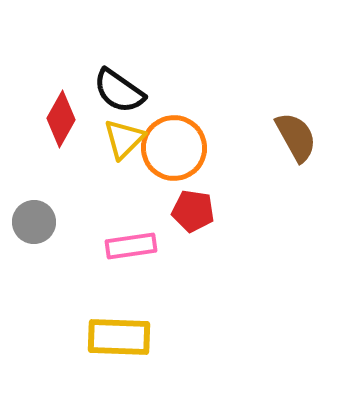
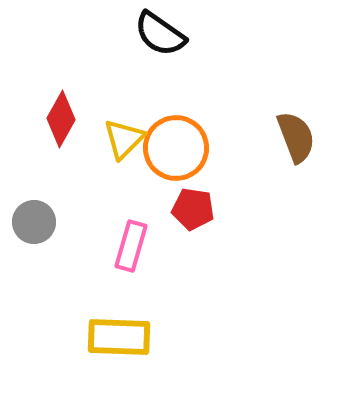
black semicircle: moved 41 px right, 57 px up
brown semicircle: rotated 8 degrees clockwise
orange circle: moved 2 px right
red pentagon: moved 2 px up
pink rectangle: rotated 66 degrees counterclockwise
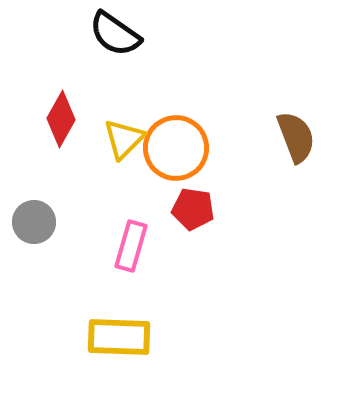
black semicircle: moved 45 px left
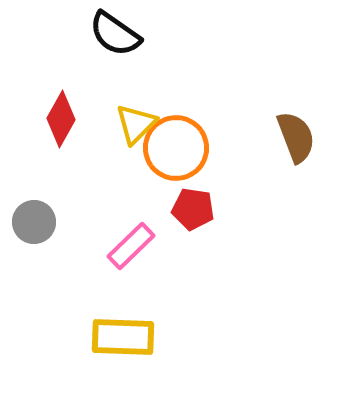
yellow triangle: moved 12 px right, 15 px up
pink rectangle: rotated 30 degrees clockwise
yellow rectangle: moved 4 px right
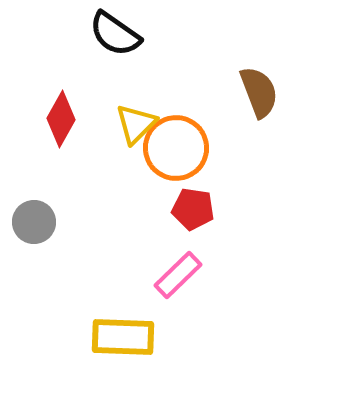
brown semicircle: moved 37 px left, 45 px up
pink rectangle: moved 47 px right, 29 px down
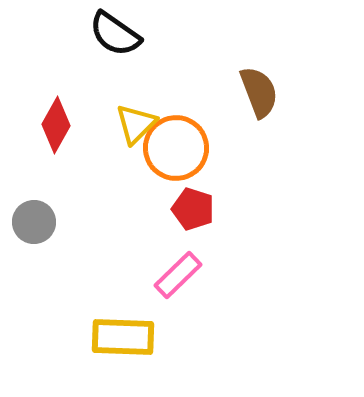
red diamond: moved 5 px left, 6 px down
red pentagon: rotated 9 degrees clockwise
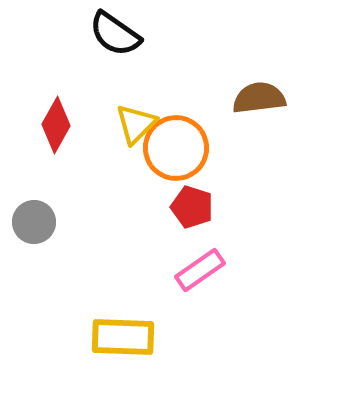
brown semicircle: moved 6 px down; rotated 76 degrees counterclockwise
red pentagon: moved 1 px left, 2 px up
pink rectangle: moved 22 px right, 5 px up; rotated 9 degrees clockwise
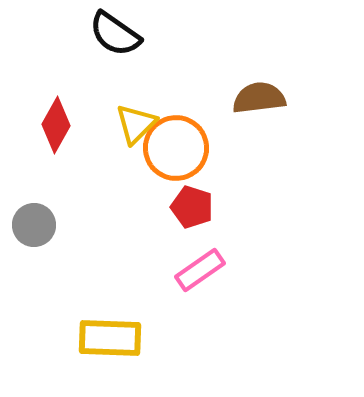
gray circle: moved 3 px down
yellow rectangle: moved 13 px left, 1 px down
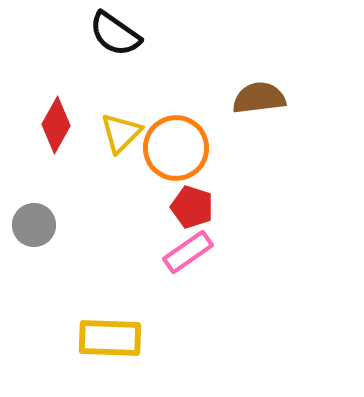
yellow triangle: moved 15 px left, 9 px down
pink rectangle: moved 12 px left, 18 px up
